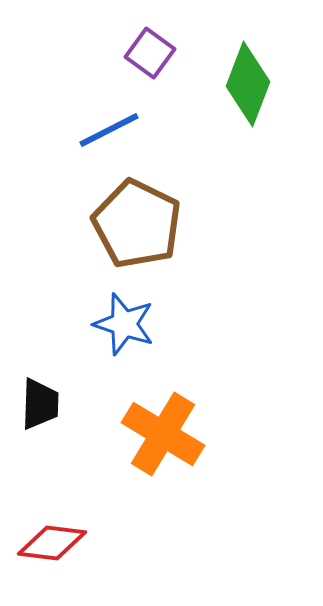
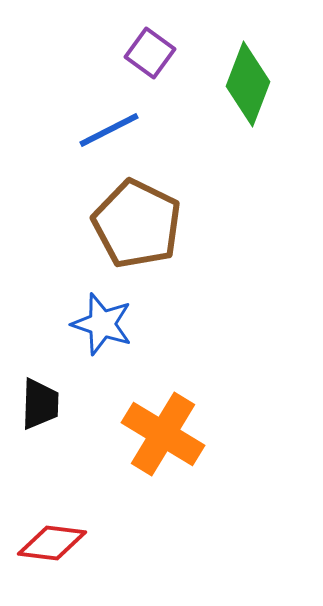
blue star: moved 22 px left
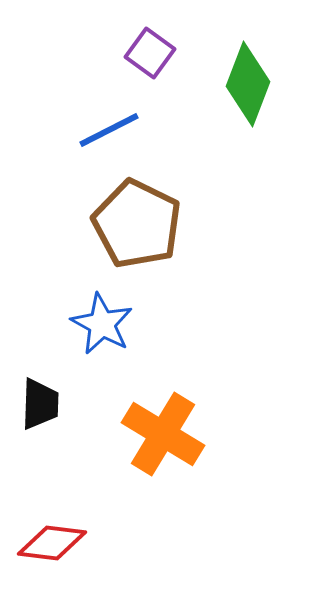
blue star: rotated 10 degrees clockwise
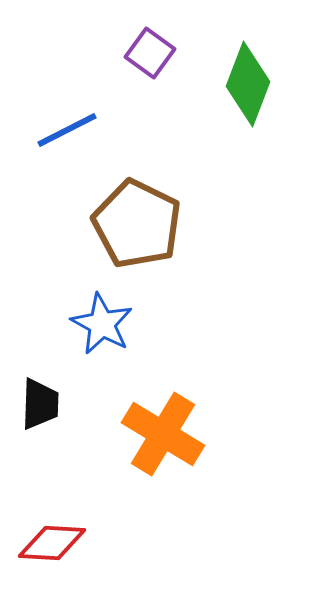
blue line: moved 42 px left
red diamond: rotated 4 degrees counterclockwise
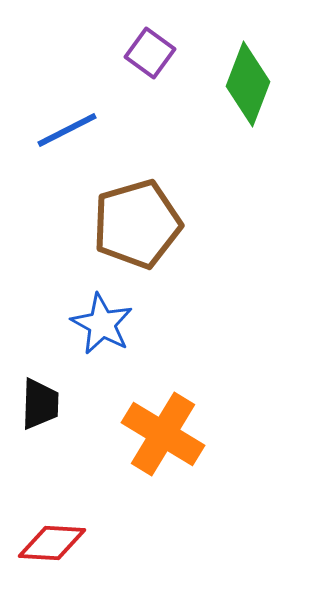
brown pentagon: rotated 30 degrees clockwise
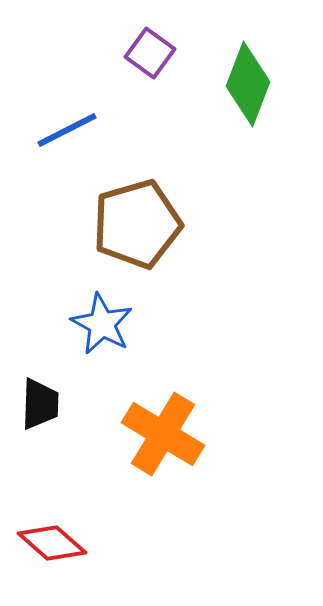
red diamond: rotated 38 degrees clockwise
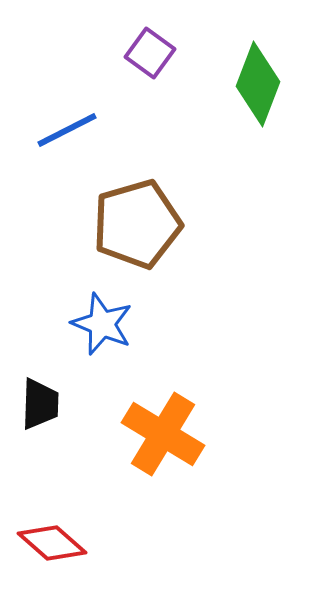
green diamond: moved 10 px right
blue star: rotated 6 degrees counterclockwise
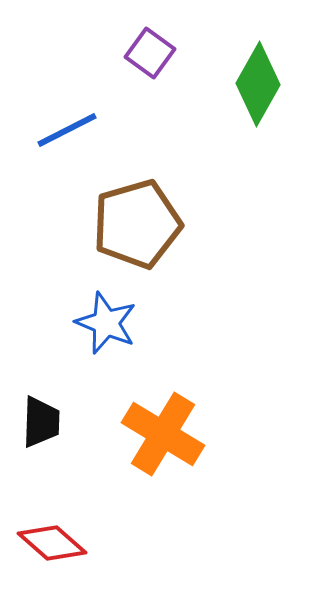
green diamond: rotated 8 degrees clockwise
blue star: moved 4 px right, 1 px up
black trapezoid: moved 1 px right, 18 px down
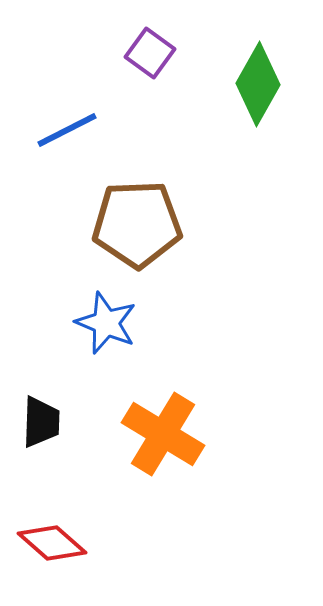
brown pentagon: rotated 14 degrees clockwise
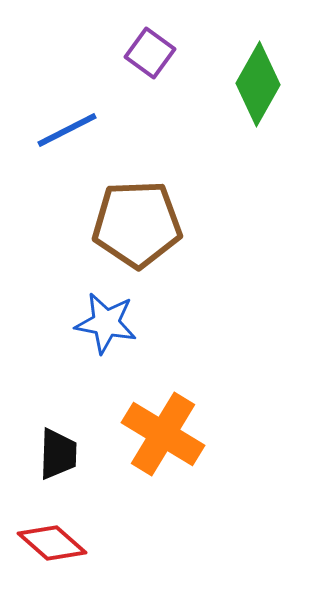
blue star: rotated 12 degrees counterclockwise
black trapezoid: moved 17 px right, 32 px down
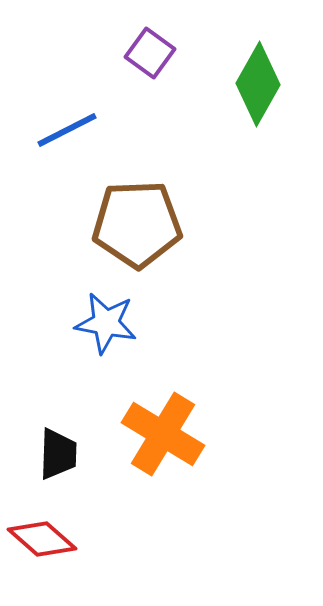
red diamond: moved 10 px left, 4 px up
